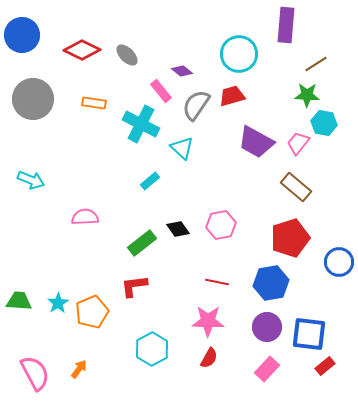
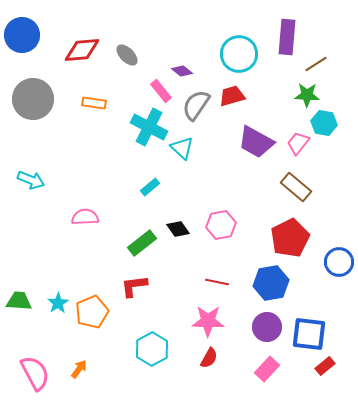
purple rectangle at (286, 25): moved 1 px right, 12 px down
red diamond at (82, 50): rotated 30 degrees counterclockwise
cyan cross at (141, 124): moved 8 px right, 3 px down
cyan rectangle at (150, 181): moved 6 px down
red pentagon at (290, 238): rotated 9 degrees counterclockwise
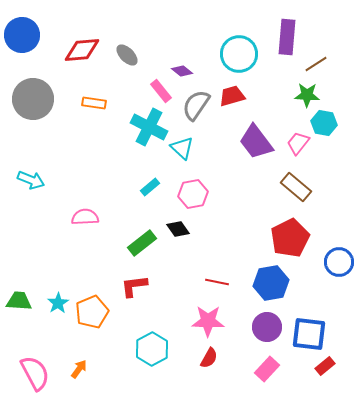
purple trapezoid at (256, 142): rotated 24 degrees clockwise
pink hexagon at (221, 225): moved 28 px left, 31 px up
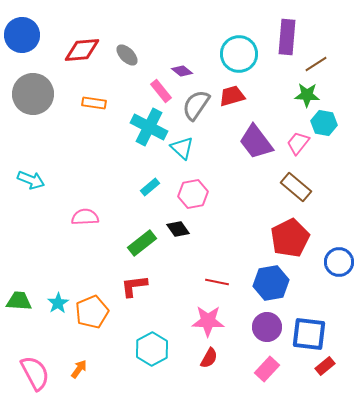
gray circle at (33, 99): moved 5 px up
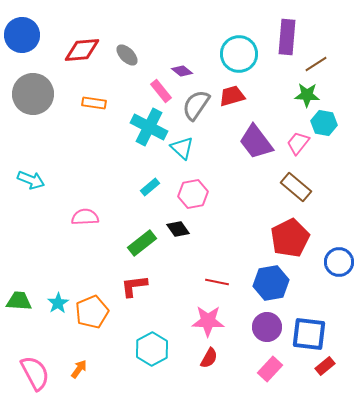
pink rectangle at (267, 369): moved 3 px right
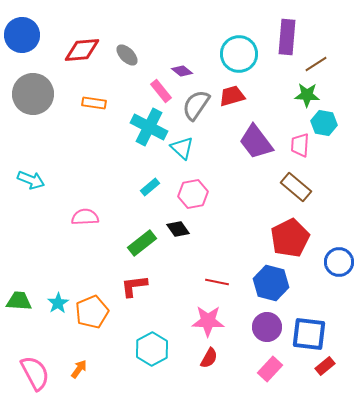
pink trapezoid at (298, 143): moved 2 px right, 2 px down; rotated 35 degrees counterclockwise
blue hexagon at (271, 283): rotated 24 degrees clockwise
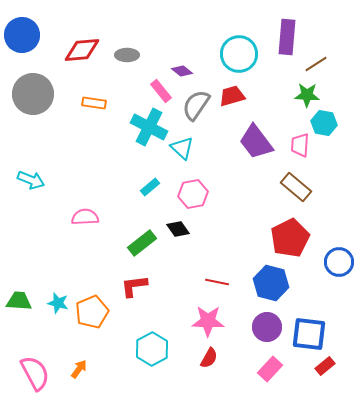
gray ellipse at (127, 55): rotated 45 degrees counterclockwise
cyan star at (58, 303): rotated 25 degrees counterclockwise
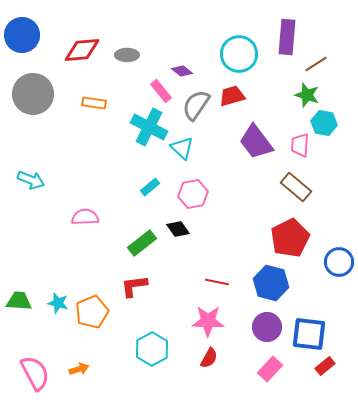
green star at (307, 95): rotated 15 degrees clockwise
orange arrow at (79, 369): rotated 36 degrees clockwise
